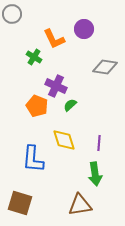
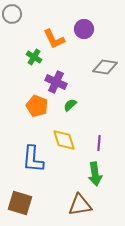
purple cross: moved 4 px up
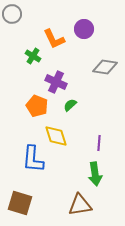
green cross: moved 1 px left, 1 px up
yellow diamond: moved 8 px left, 4 px up
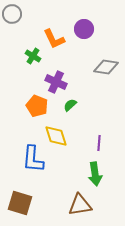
gray diamond: moved 1 px right
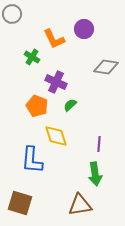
green cross: moved 1 px left, 1 px down
purple line: moved 1 px down
blue L-shape: moved 1 px left, 1 px down
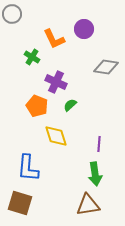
blue L-shape: moved 4 px left, 8 px down
brown triangle: moved 8 px right
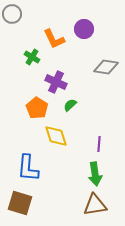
orange pentagon: moved 2 px down; rotated 10 degrees clockwise
brown triangle: moved 7 px right
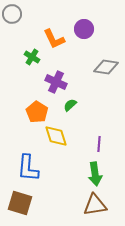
orange pentagon: moved 4 px down
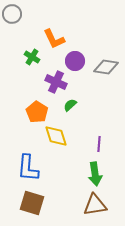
purple circle: moved 9 px left, 32 px down
brown square: moved 12 px right
